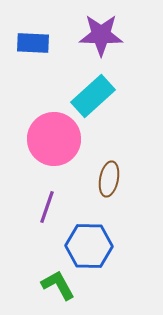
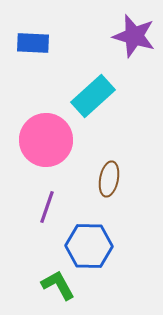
purple star: moved 33 px right, 1 px down; rotated 15 degrees clockwise
pink circle: moved 8 px left, 1 px down
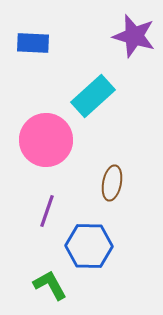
brown ellipse: moved 3 px right, 4 px down
purple line: moved 4 px down
green L-shape: moved 8 px left
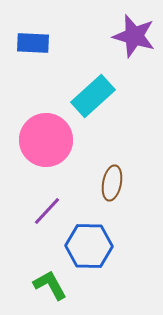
purple line: rotated 24 degrees clockwise
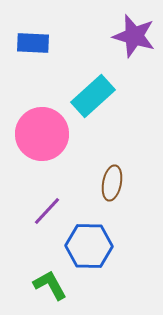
pink circle: moved 4 px left, 6 px up
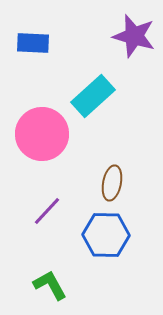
blue hexagon: moved 17 px right, 11 px up
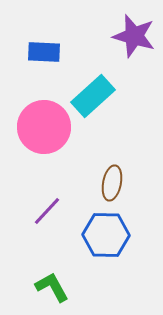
blue rectangle: moved 11 px right, 9 px down
pink circle: moved 2 px right, 7 px up
green L-shape: moved 2 px right, 2 px down
